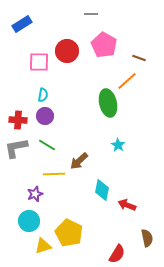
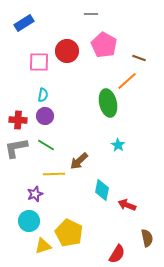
blue rectangle: moved 2 px right, 1 px up
green line: moved 1 px left
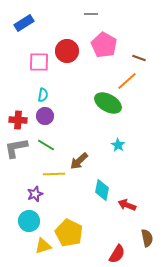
green ellipse: rotated 48 degrees counterclockwise
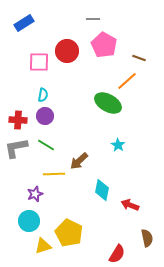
gray line: moved 2 px right, 5 px down
red arrow: moved 3 px right
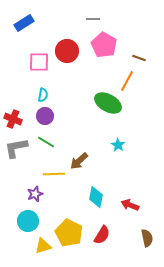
orange line: rotated 20 degrees counterclockwise
red cross: moved 5 px left, 1 px up; rotated 18 degrees clockwise
green line: moved 3 px up
cyan diamond: moved 6 px left, 7 px down
cyan circle: moved 1 px left
red semicircle: moved 15 px left, 19 px up
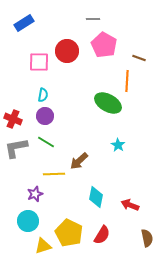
orange line: rotated 25 degrees counterclockwise
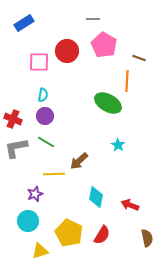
yellow triangle: moved 3 px left, 5 px down
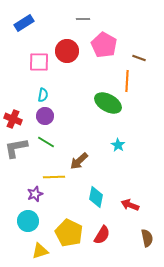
gray line: moved 10 px left
yellow line: moved 3 px down
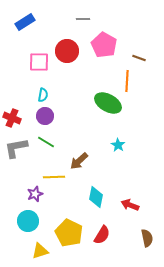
blue rectangle: moved 1 px right, 1 px up
red cross: moved 1 px left, 1 px up
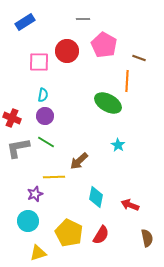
gray L-shape: moved 2 px right
red semicircle: moved 1 px left
yellow triangle: moved 2 px left, 2 px down
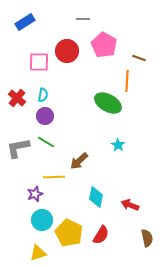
red cross: moved 5 px right, 20 px up; rotated 18 degrees clockwise
cyan circle: moved 14 px right, 1 px up
